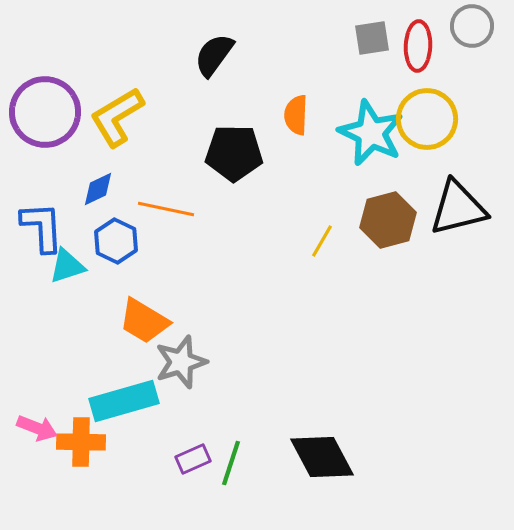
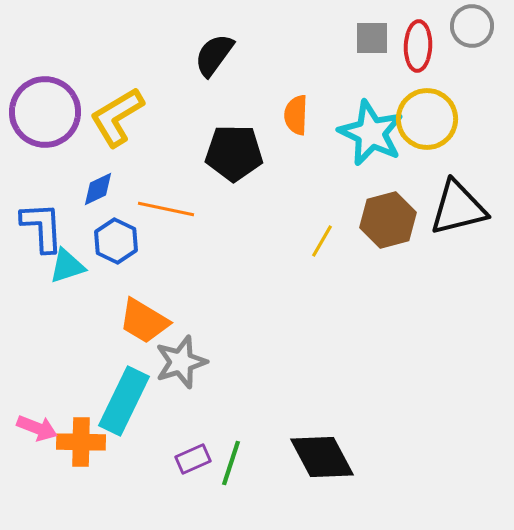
gray square: rotated 9 degrees clockwise
cyan rectangle: rotated 48 degrees counterclockwise
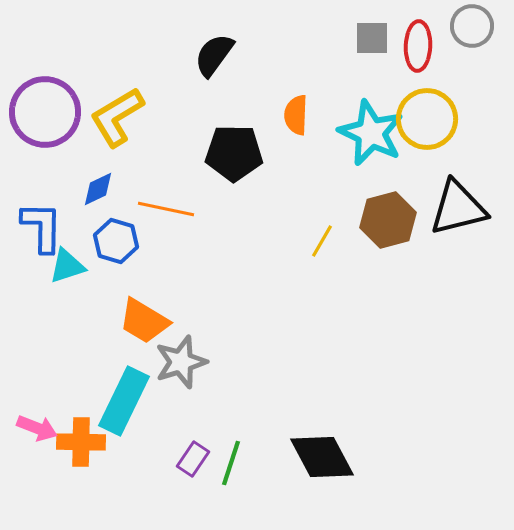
blue L-shape: rotated 4 degrees clockwise
blue hexagon: rotated 9 degrees counterclockwise
purple rectangle: rotated 32 degrees counterclockwise
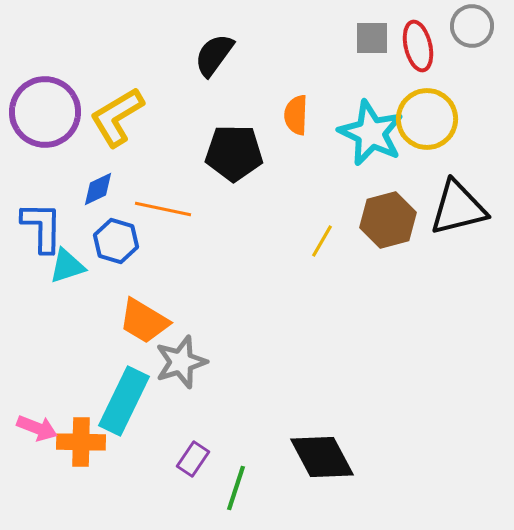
red ellipse: rotated 15 degrees counterclockwise
orange line: moved 3 px left
green line: moved 5 px right, 25 px down
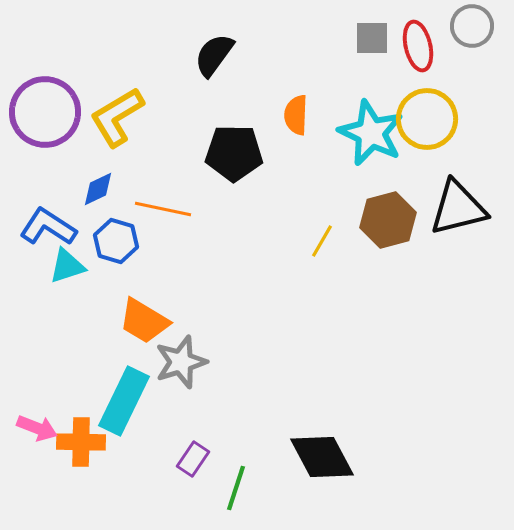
blue L-shape: moved 6 px right; rotated 58 degrees counterclockwise
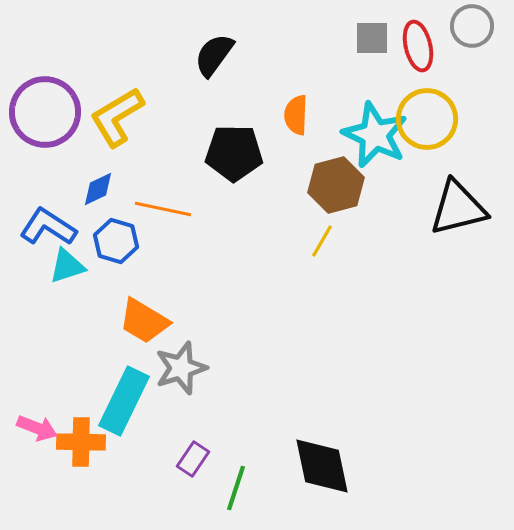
cyan star: moved 4 px right, 2 px down
brown hexagon: moved 52 px left, 35 px up
gray star: moved 6 px down
black diamond: moved 9 px down; rotated 16 degrees clockwise
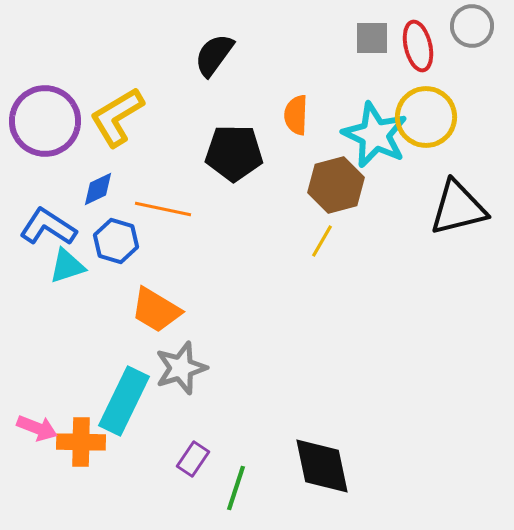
purple circle: moved 9 px down
yellow circle: moved 1 px left, 2 px up
orange trapezoid: moved 12 px right, 11 px up
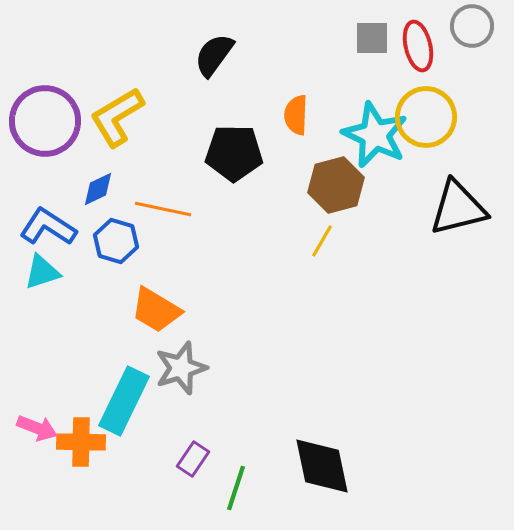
cyan triangle: moved 25 px left, 6 px down
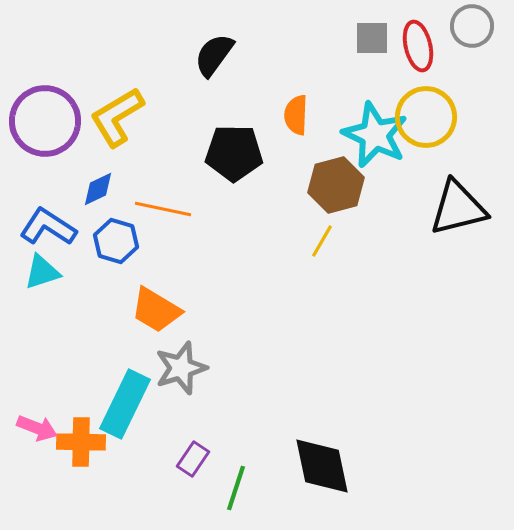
cyan rectangle: moved 1 px right, 3 px down
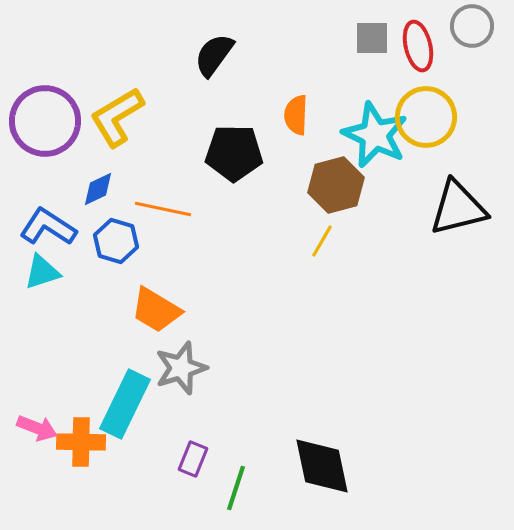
purple rectangle: rotated 12 degrees counterclockwise
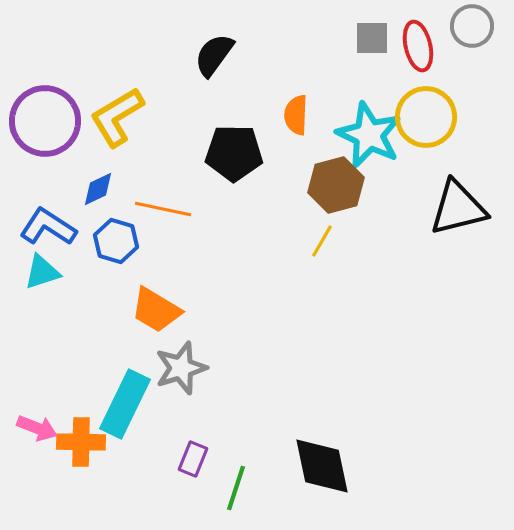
cyan star: moved 6 px left
